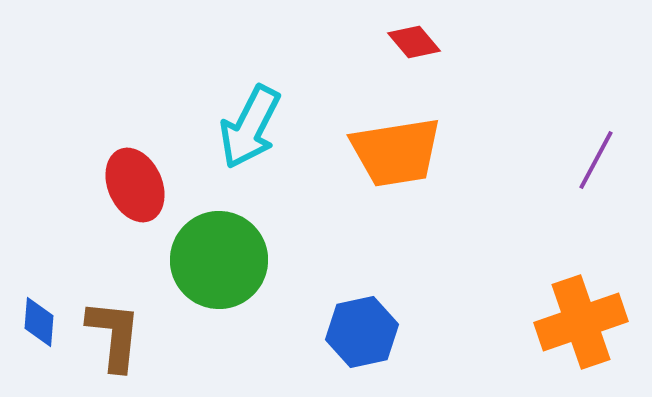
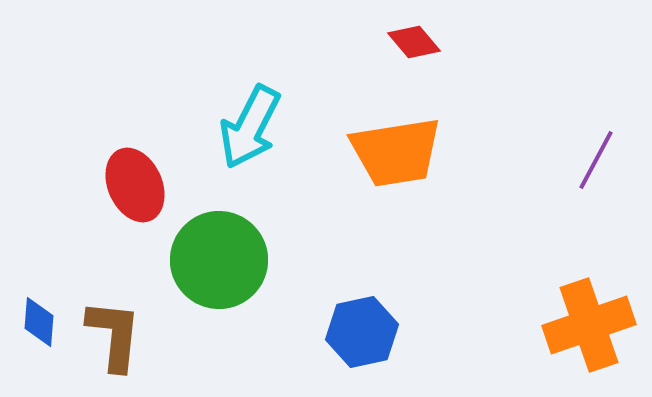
orange cross: moved 8 px right, 3 px down
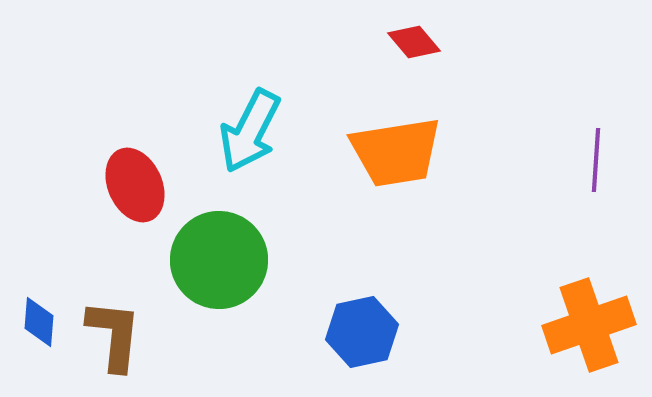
cyan arrow: moved 4 px down
purple line: rotated 24 degrees counterclockwise
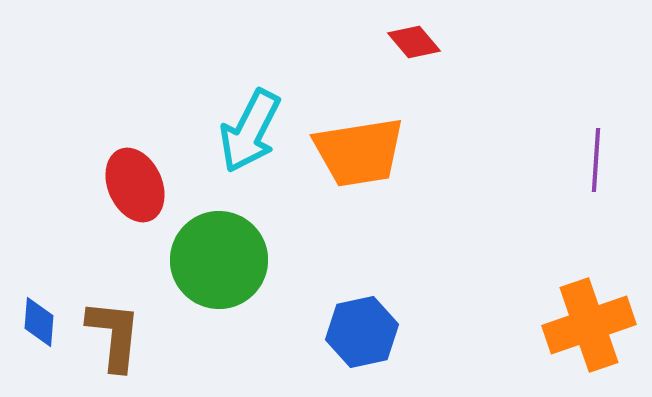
orange trapezoid: moved 37 px left
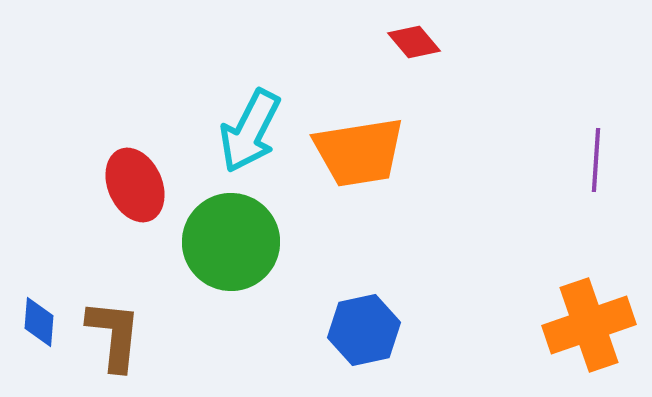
green circle: moved 12 px right, 18 px up
blue hexagon: moved 2 px right, 2 px up
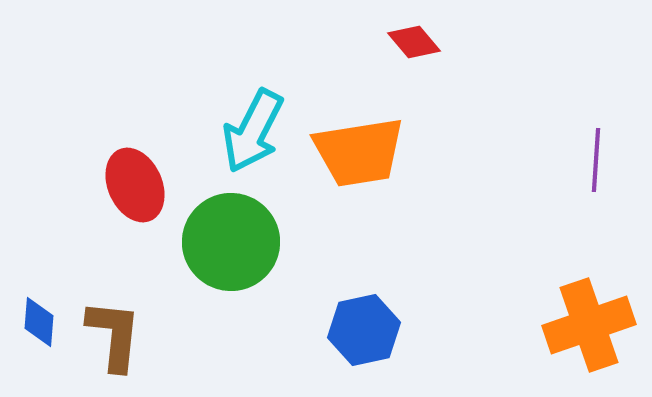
cyan arrow: moved 3 px right
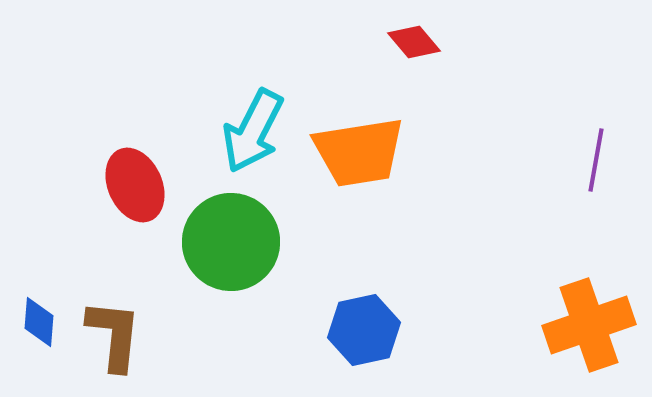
purple line: rotated 6 degrees clockwise
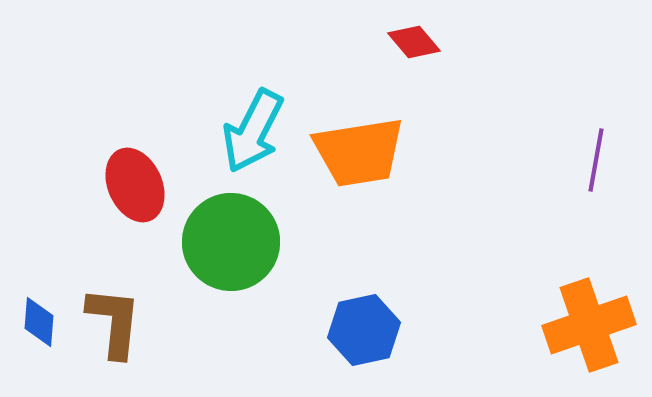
brown L-shape: moved 13 px up
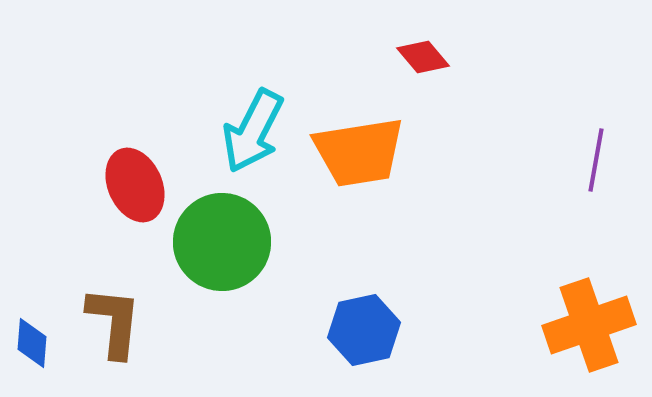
red diamond: moved 9 px right, 15 px down
green circle: moved 9 px left
blue diamond: moved 7 px left, 21 px down
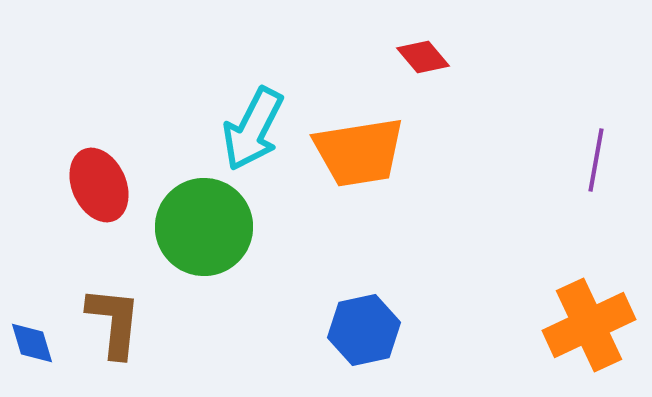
cyan arrow: moved 2 px up
red ellipse: moved 36 px left
green circle: moved 18 px left, 15 px up
orange cross: rotated 6 degrees counterclockwise
blue diamond: rotated 21 degrees counterclockwise
